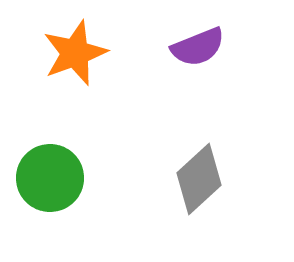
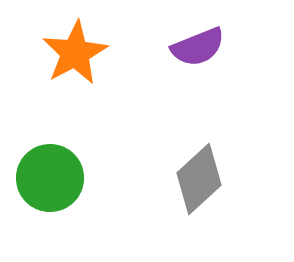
orange star: rotated 8 degrees counterclockwise
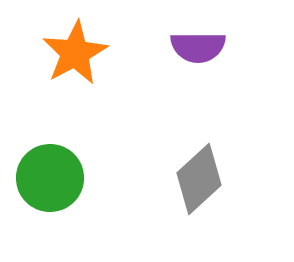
purple semicircle: rotated 22 degrees clockwise
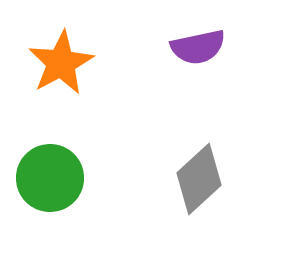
purple semicircle: rotated 12 degrees counterclockwise
orange star: moved 14 px left, 10 px down
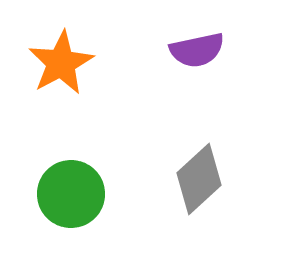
purple semicircle: moved 1 px left, 3 px down
green circle: moved 21 px right, 16 px down
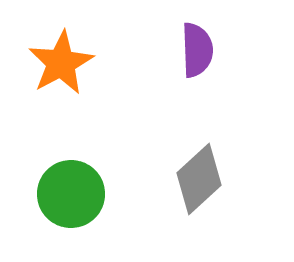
purple semicircle: rotated 80 degrees counterclockwise
